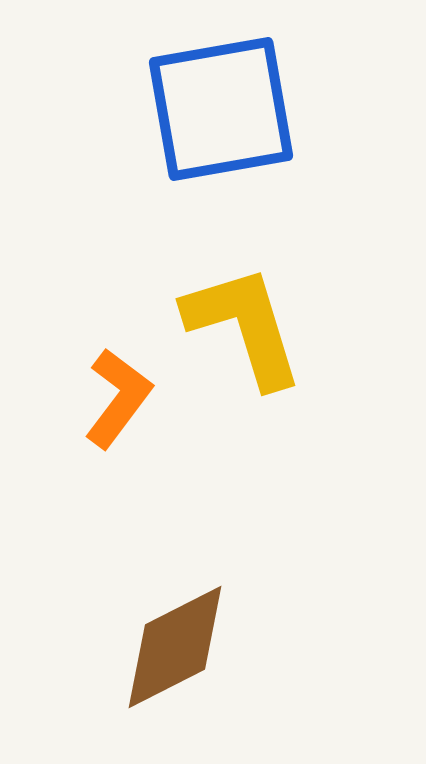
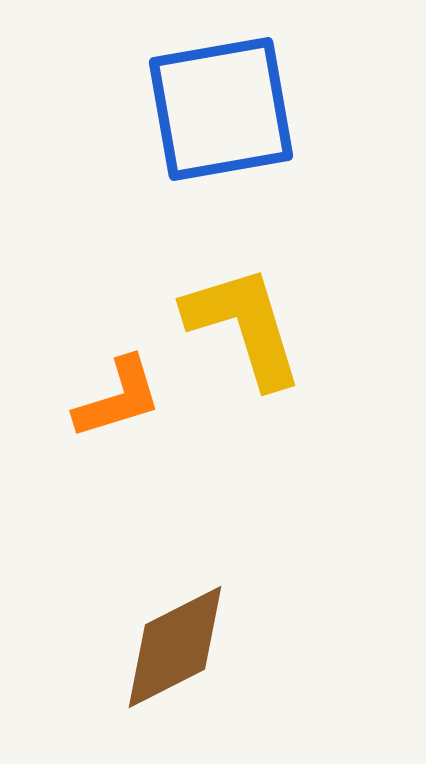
orange L-shape: rotated 36 degrees clockwise
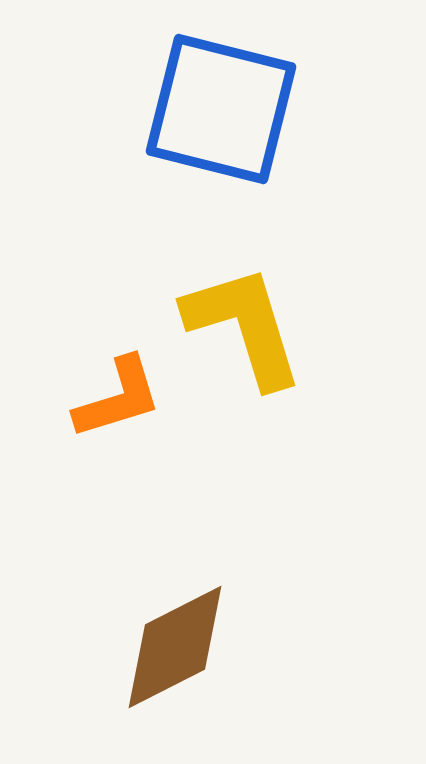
blue square: rotated 24 degrees clockwise
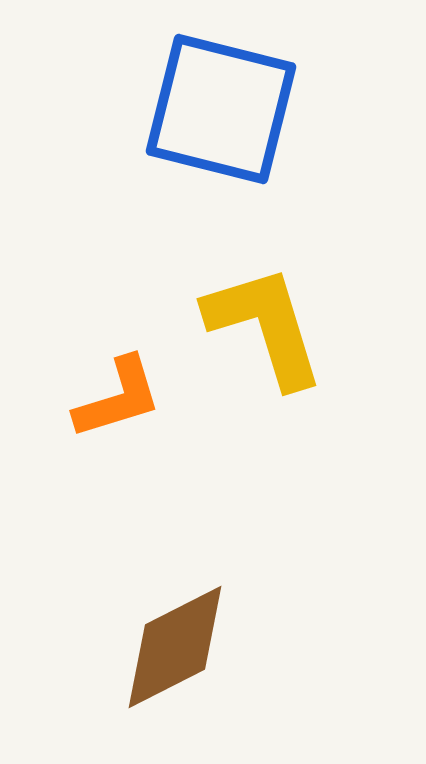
yellow L-shape: moved 21 px right
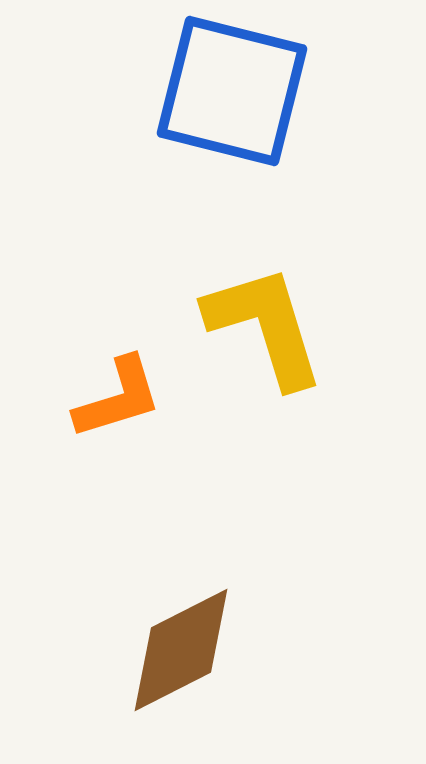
blue square: moved 11 px right, 18 px up
brown diamond: moved 6 px right, 3 px down
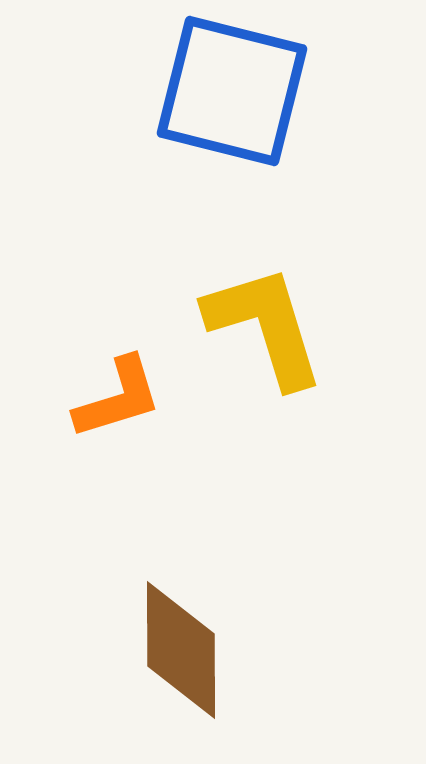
brown diamond: rotated 63 degrees counterclockwise
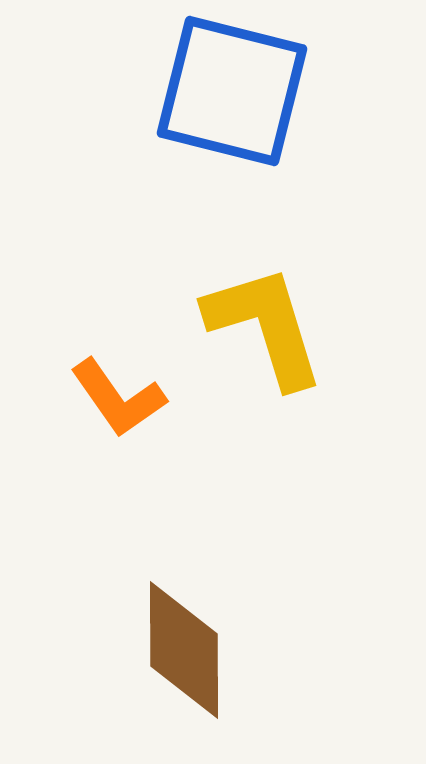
orange L-shape: rotated 72 degrees clockwise
brown diamond: moved 3 px right
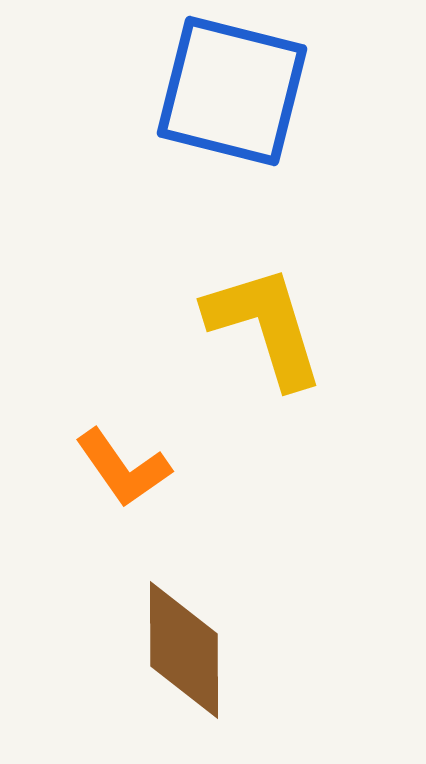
orange L-shape: moved 5 px right, 70 px down
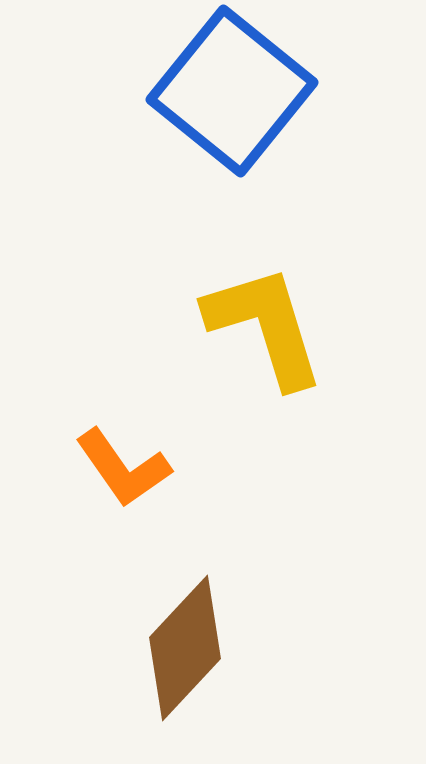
blue square: rotated 25 degrees clockwise
brown diamond: moved 1 px right, 2 px up; rotated 43 degrees clockwise
